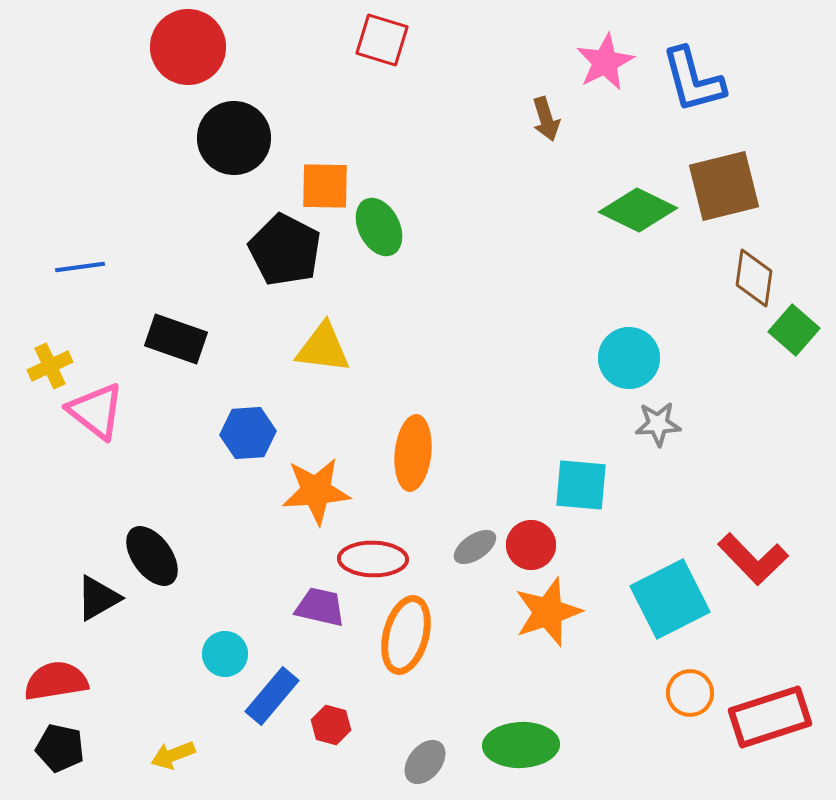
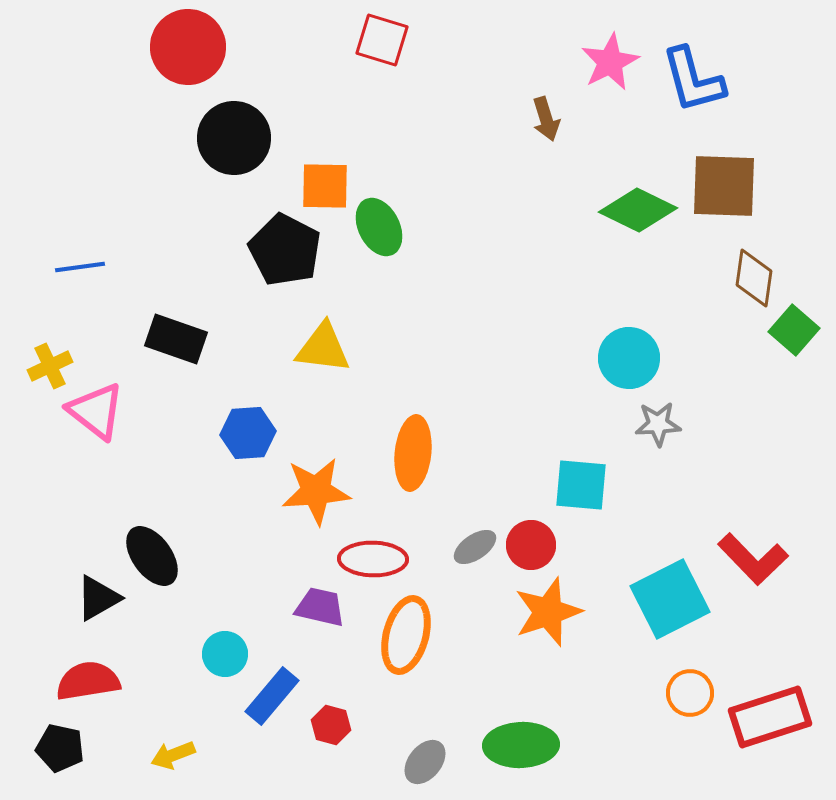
pink star at (605, 62): moved 5 px right
brown square at (724, 186): rotated 16 degrees clockwise
red semicircle at (56, 681): moved 32 px right
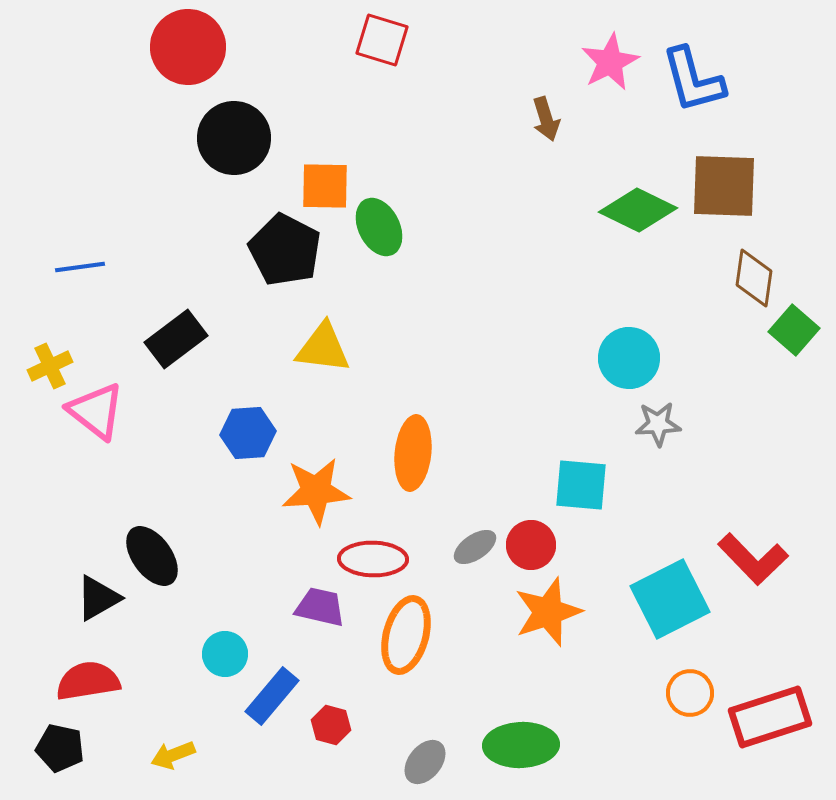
black rectangle at (176, 339): rotated 56 degrees counterclockwise
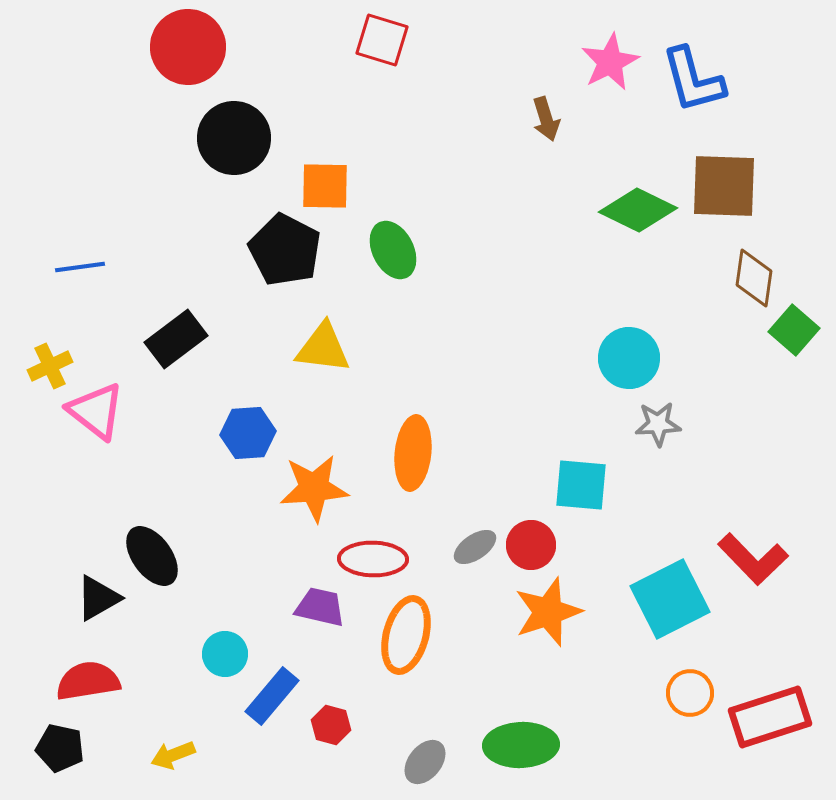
green ellipse at (379, 227): moved 14 px right, 23 px down
orange star at (316, 491): moved 2 px left, 3 px up
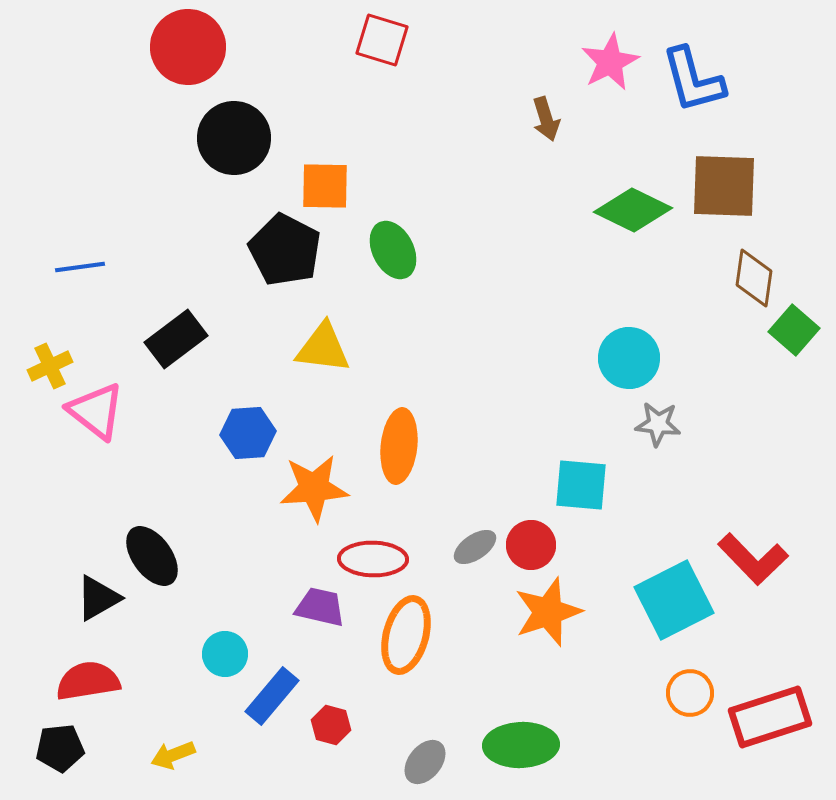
green diamond at (638, 210): moved 5 px left
gray star at (658, 424): rotated 9 degrees clockwise
orange ellipse at (413, 453): moved 14 px left, 7 px up
cyan square at (670, 599): moved 4 px right, 1 px down
black pentagon at (60, 748): rotated 18 degrees counterclockwise
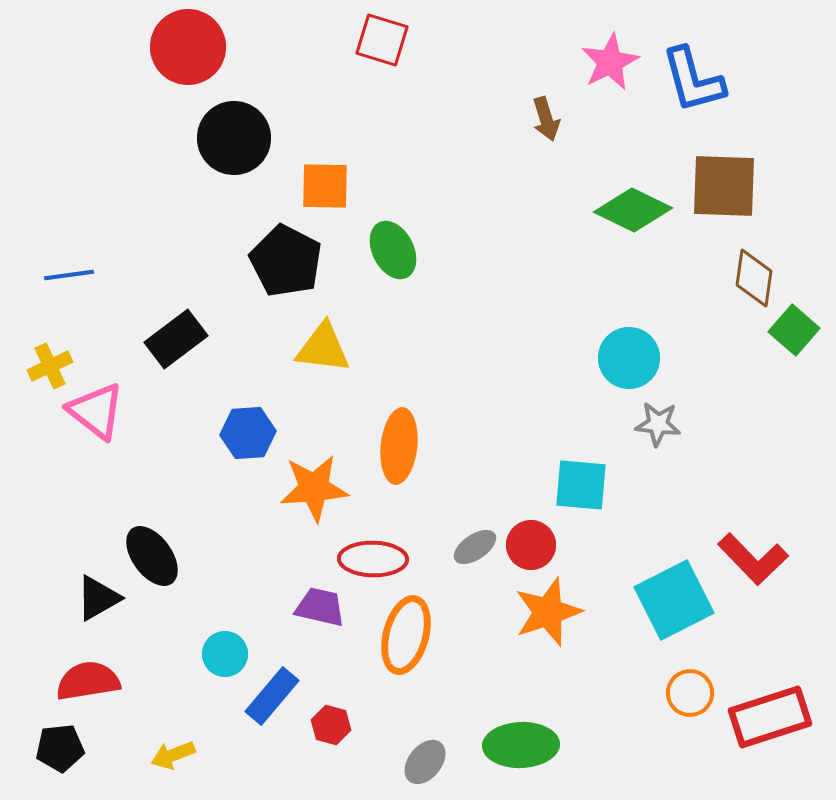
black pentagon at (285, 250): moved 1 px right, 11 px down
blue line at (80, 267): moved 11 px left, 8 px down
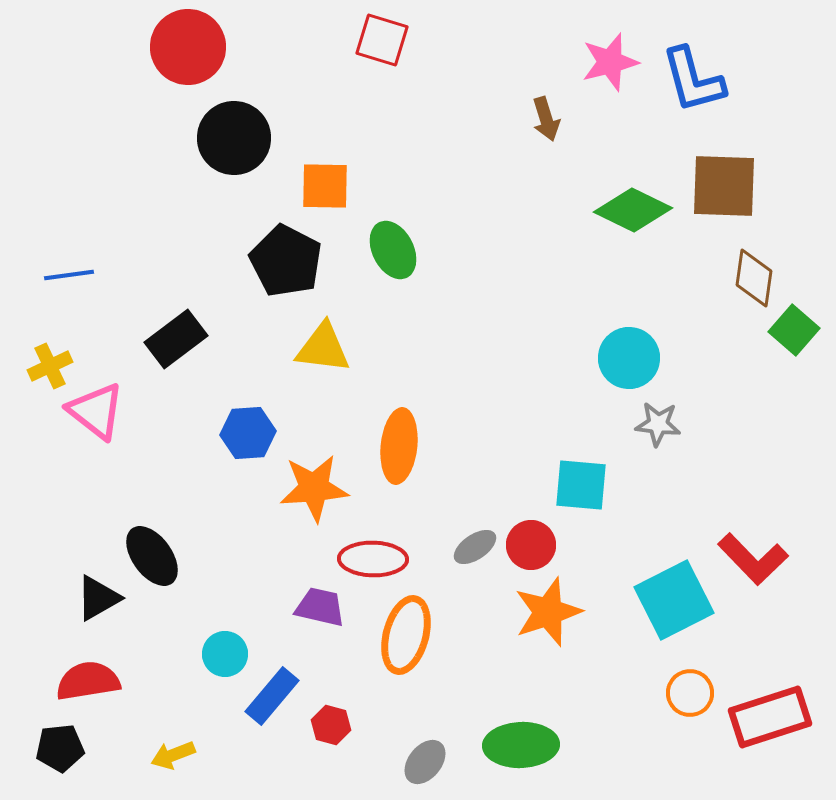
pink star at (610, 62): rotated 12 degrees clockwise
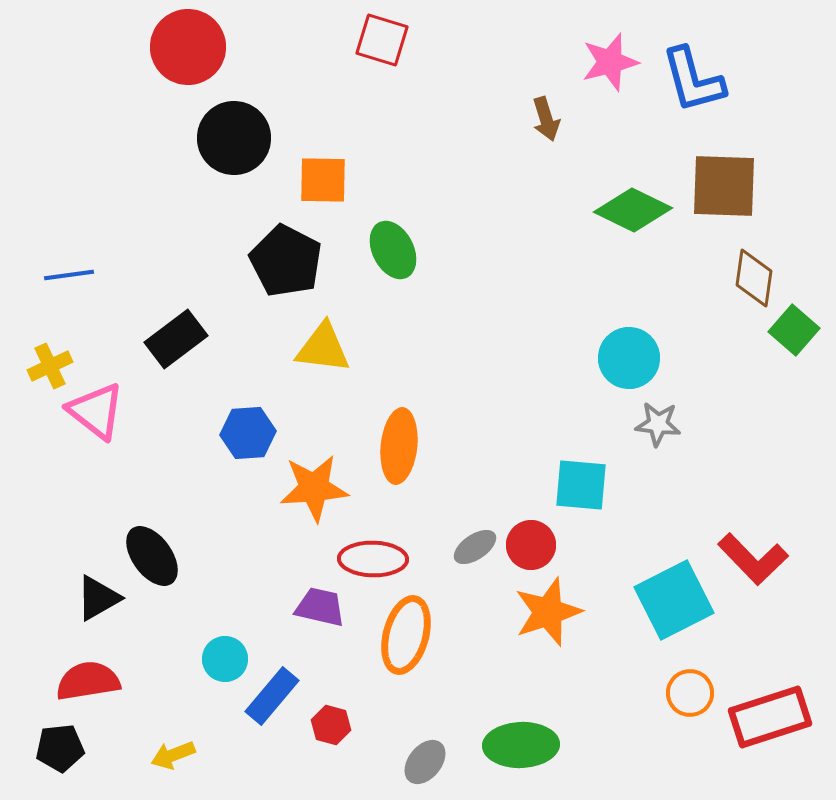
orange square at (325, 186): moved 2 px left, 6 px up
cyan circle at (225, 654): moved 5 px down
